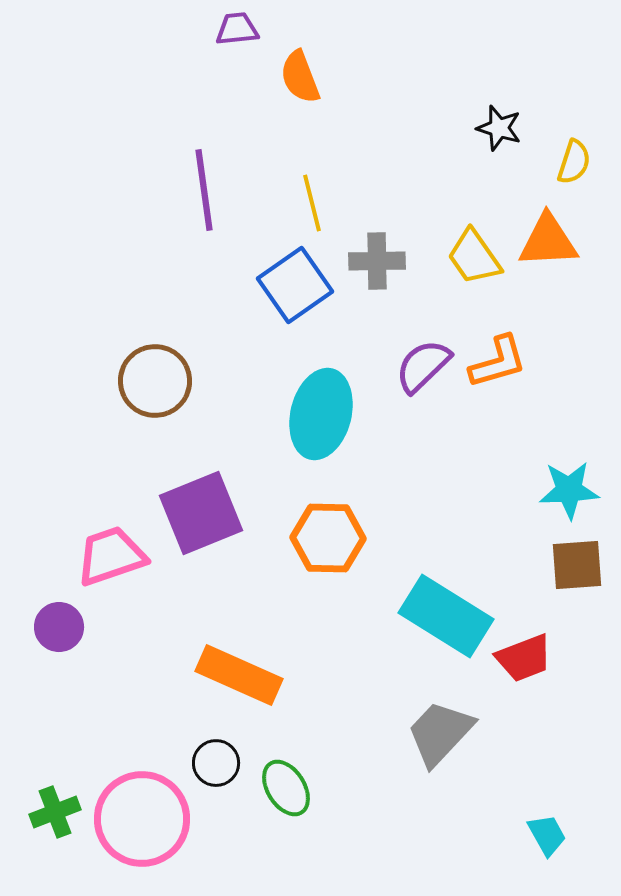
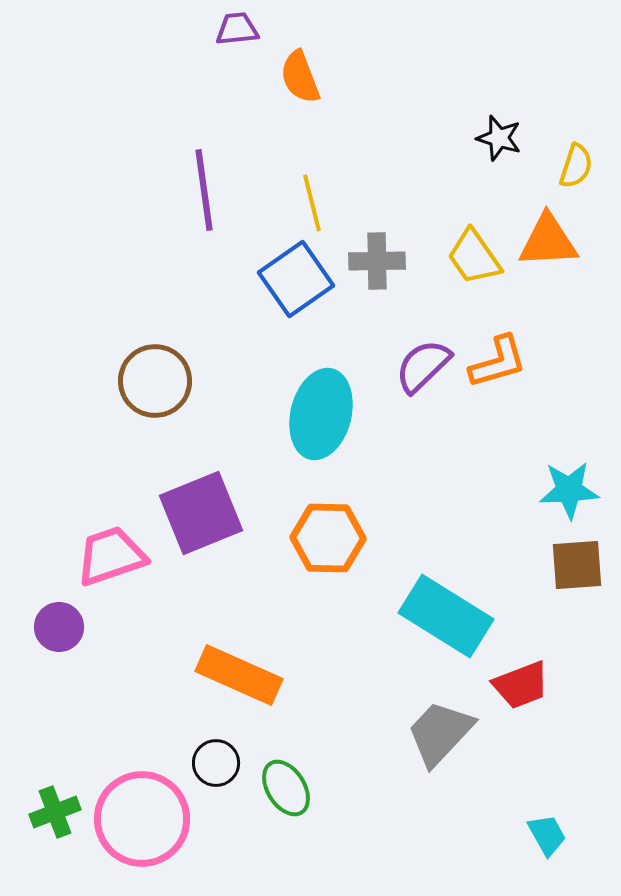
black star: moved 10 px down
yellow semicircle: moved 2 px right, 4 px down
blue square: moved 1 px right, 6 px up
red trapezoid: moved 3 px left, 27 px down
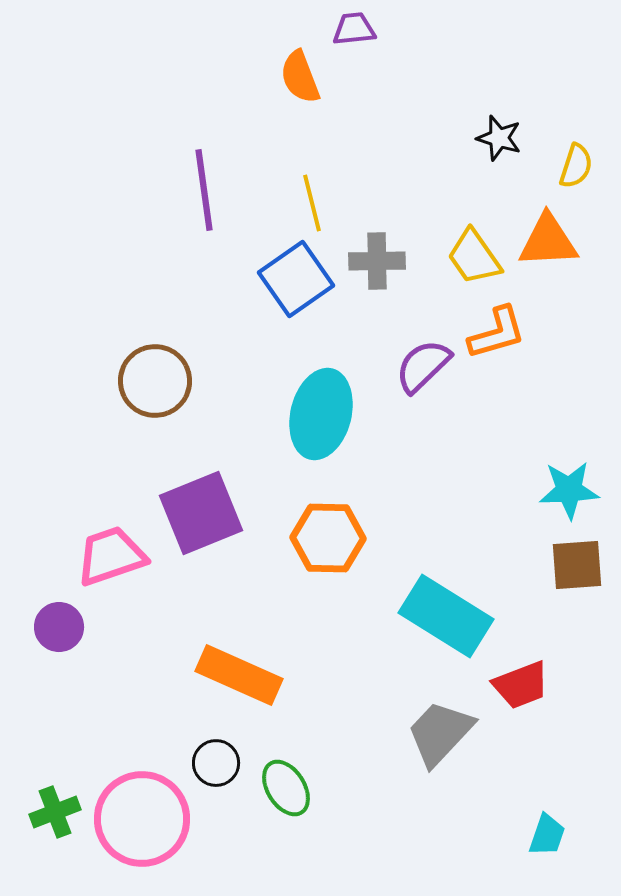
purple trapezoid: moved 117 px right
orange L-shape: moved 1 px left, 29 px up
cyan trapezoid: rotated 48 degrees clockwise
